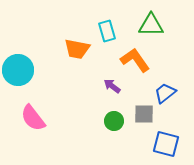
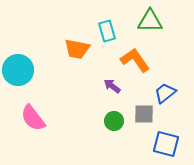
green triangle: moved 1 px left, 4 px up
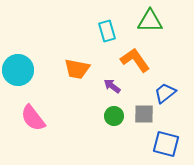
orange trapezoid: moved 20 px down
green circle: moved 5 px up
